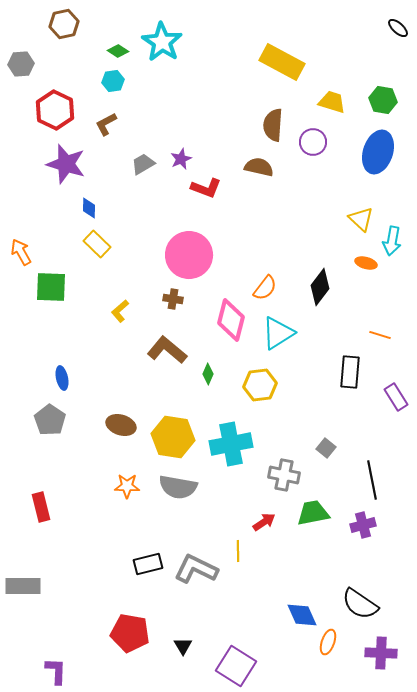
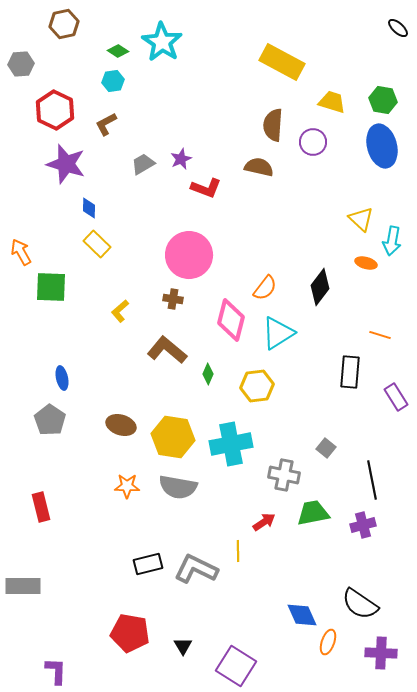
blue ellipse at (378, 152): moved 4 px right, 6 px up; rotated 33 degrees counterclockwise
yellow hexagon at (260, 385): moved 3 px left, 1 px down
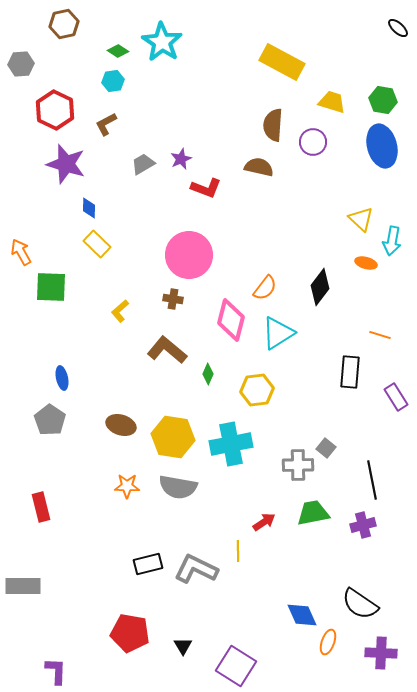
yellow hexagon at (257, 386): moved 4 px down
gray cross at (284, 475): moved 14 px right, 10 px up; rotated 12 degrees counterclockwise
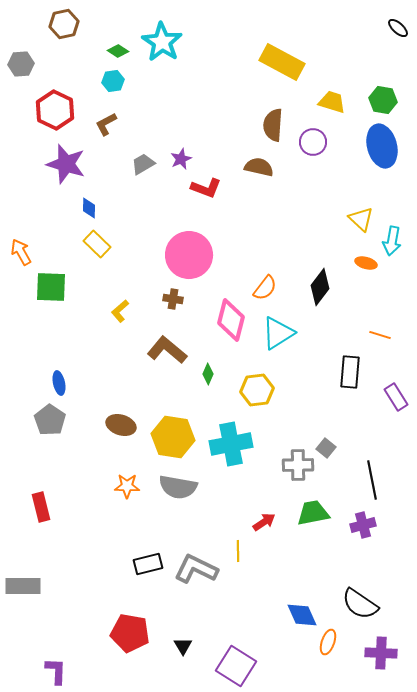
blue ellipse at (62, 378): moved 3 px left, 5 px down
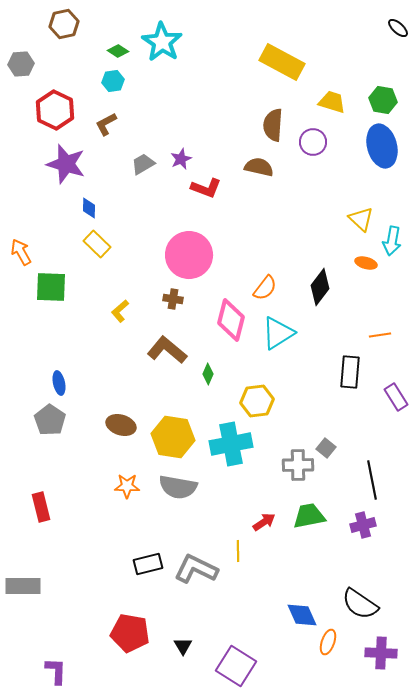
orange line at (380, 335): rotated 25 degrees counterclockwise
yellow hexagon at (257, 390): moved 11 px down
green trapezoid at (313, 513): moved 4 px left, 3 px down
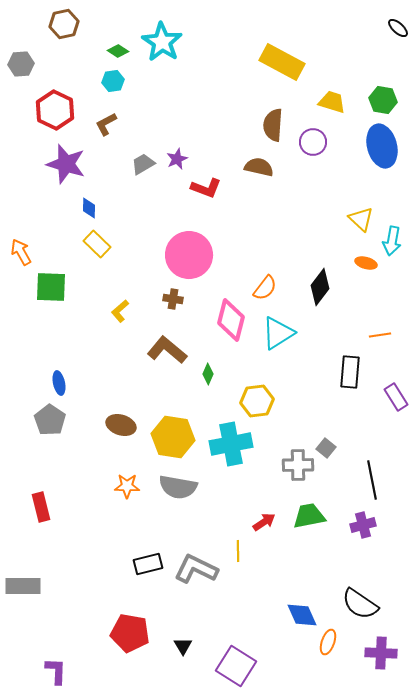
purple star at (181, 159): moved 4 px left
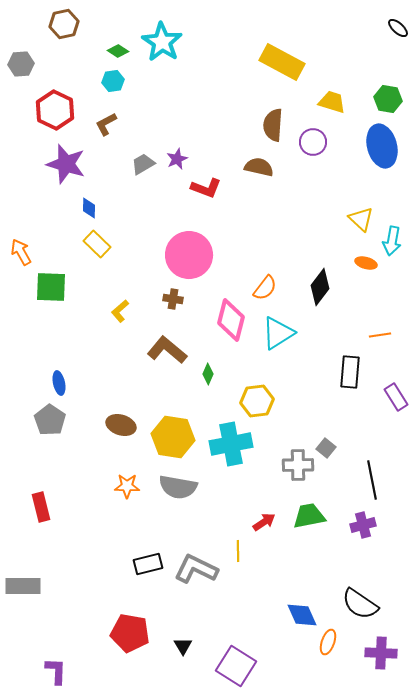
green hexagon at (383, 100): moved 5 px right, 1 px up
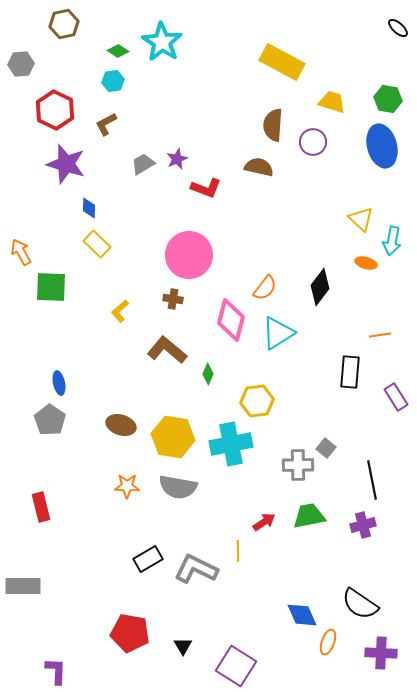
black rectangle at (148, 564): moved 5 px up; rotated 16 degrees counterclockwise
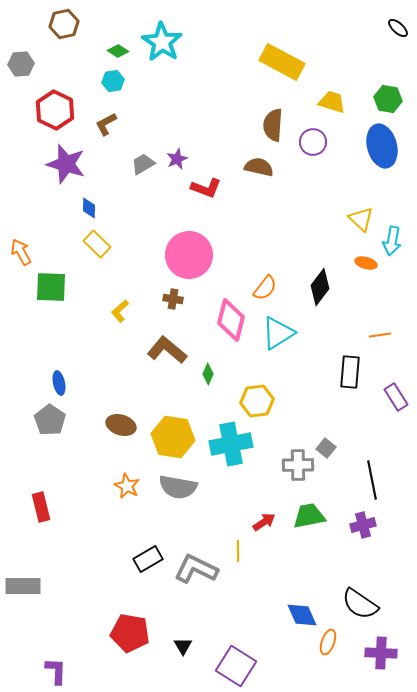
orange star at (127, 486): rotated 25 degrees clockwise
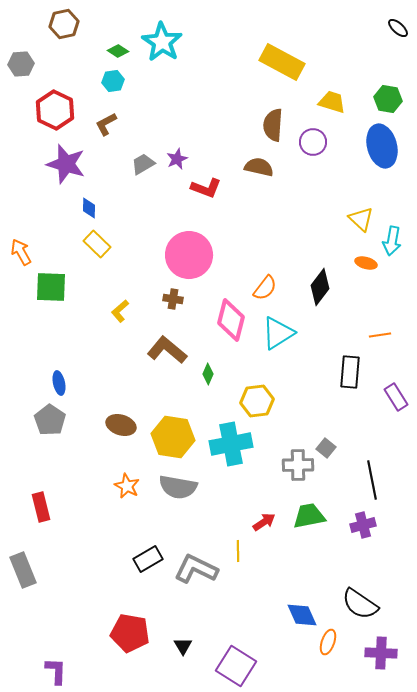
gray rectangle at (23, 586): moved 16 px up; rotated 68 degrees clockwise
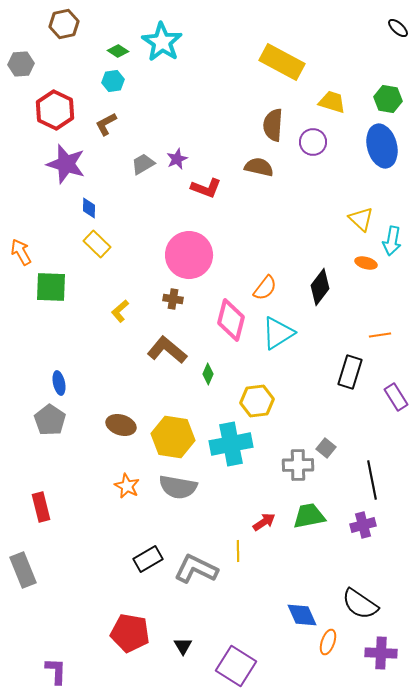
black rectangle at (350, 372): rotated 12 degrees clockwise
